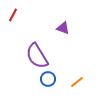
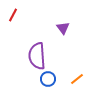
purple triangle: rotated 32 degrees clockwise
purple semicircle: rotated 28 degrees clockwise
orange line: moved 3 px up
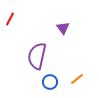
red line: moved 3 px left, 4 px down
purple semicircle: rotated 16 degrees clockwise
blue circle: moved 2 px right, 3 px down
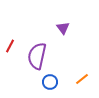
red line: moved 27 px down
orange line: moved 5 px right
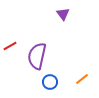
purple triangle: moved 14 px up
red line: rotated 32 degrees clockwise
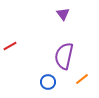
purple semicircle: moved 27 px right
blue circle: moved 2 px left
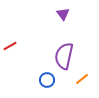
blue circle: moved 1 px left, 2 px up
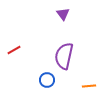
red line: moved 4 px right, 4 px down
orange line: moved 7 px right, 7 px down; rotated 32 degrees clockwise
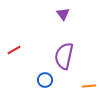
blue circle: moved 2 px left
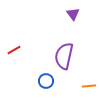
purple triangle: moved 10 px right
blue circle: moved 1 px right, 1 px down
